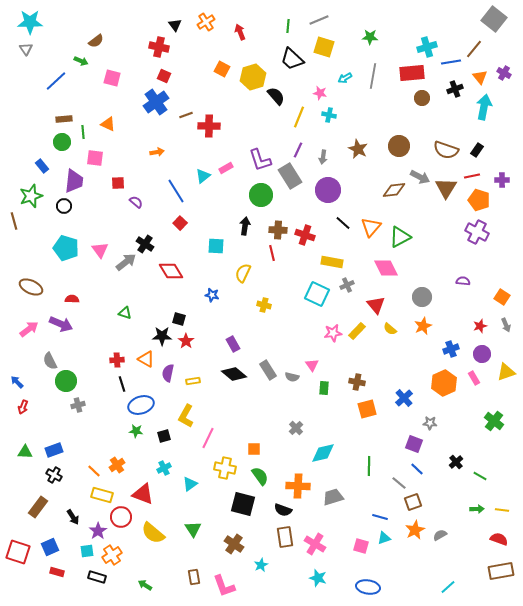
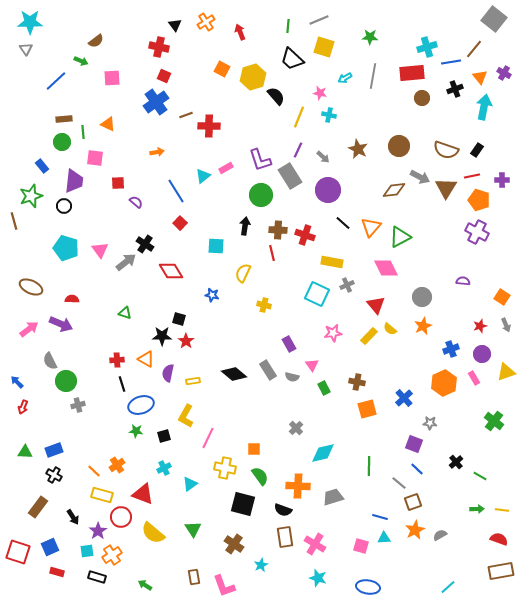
pink square at (112, 78): rotated 18 degrees counterclockwise
gray arrow at (323, 157): rotated 56 degrees counterclockwise
yellow rectangle at (357, 331): moved 12 px right, 5 px down
purple rectangle at (233, 344): moved 56 px right
green rectangle at (324, 388): rotated 32 degrees counterclockwise
cyan triangle at (384, 538): rotated 16 degrees clockwise
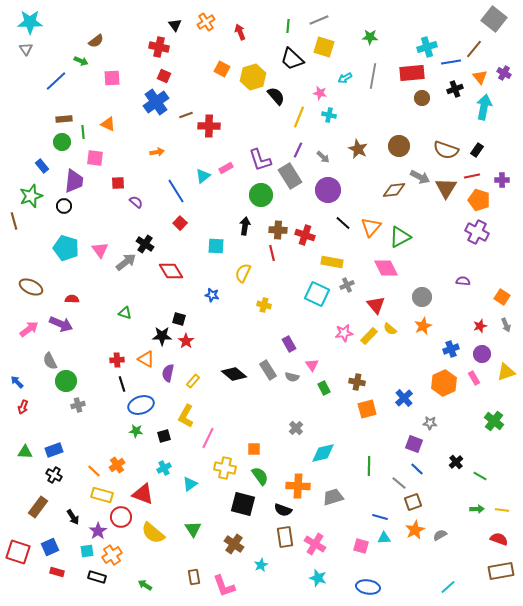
pink star at (333, 333): moved 11 px right
yellow rectangle at (193, 381): rotated 40 degrees counterclockwise
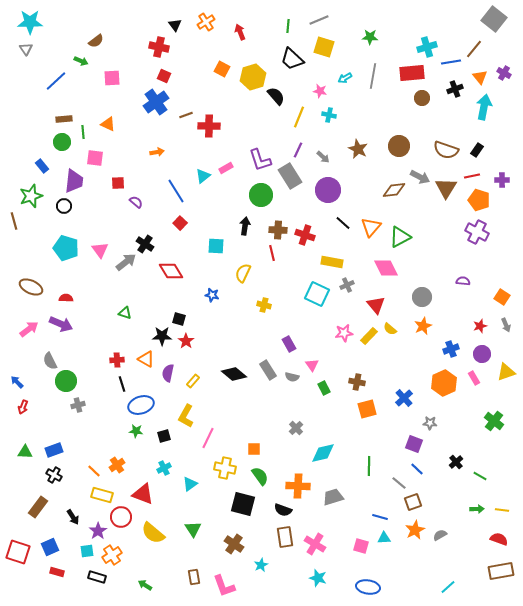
pink star at (320, 93): moved 2 px up
red semicircle at (72, 299): moved 6 px left, 1 px up
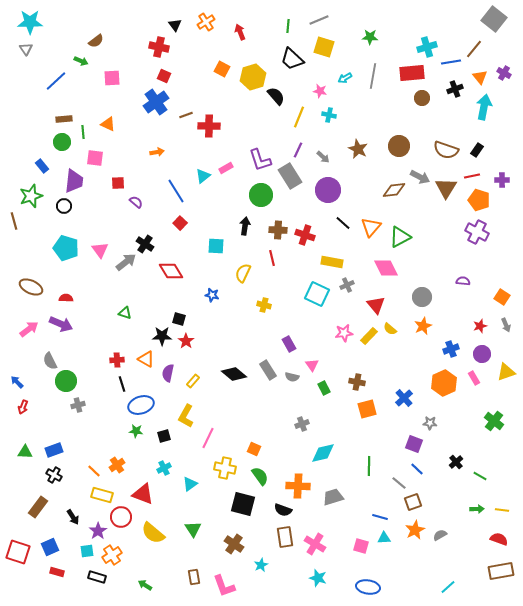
red line at (272, 253): moved 5 px down
gray cross at (296, 428): moved 6 px right, 4 px up; rotated 24 degrees clockwise
orange square at (254, 449): rotated 24 degrees clockwise
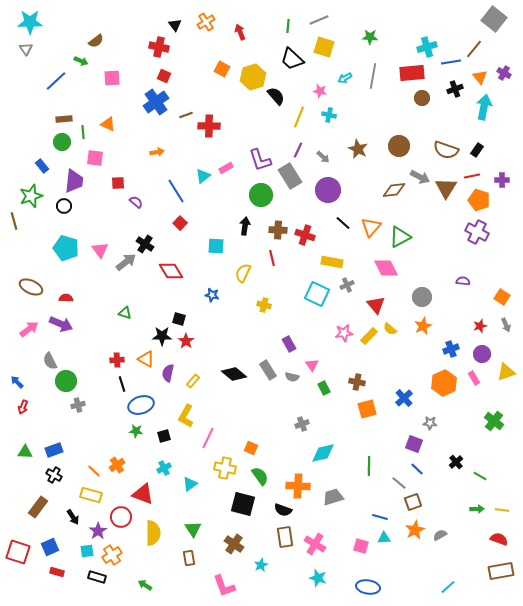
orange square at (254, 449): moved 3 px left, 1 px up
yellow rectangle at (102, 495): moved 11 px left
yellow semicircle at (153, 533): rotated 130 degrees counterclockwise
brown rectangle at (194, 577): moved 5 px left, 19 px up
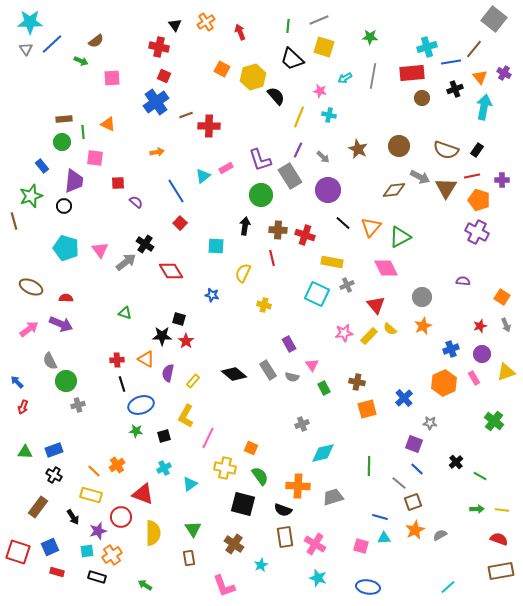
blue line at (56, 81): moved 4 px left, 37 px up
purple star at (98, 531): rotated 18 degrees clockwise
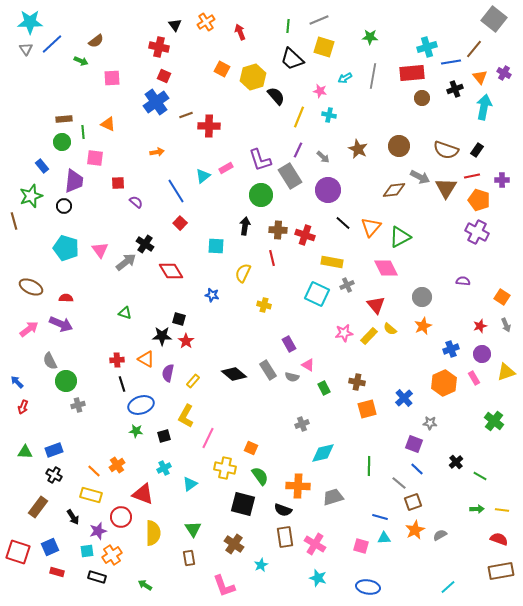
pink triangle at (312, 365): moved 4 px left; rotated 24 degrees counterclockwise
